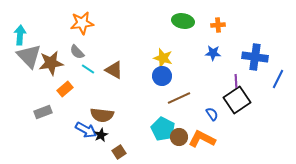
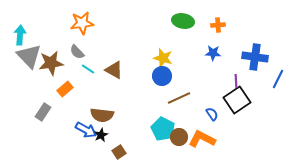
gray rectangle: rotated 36 degrees counterclockwise
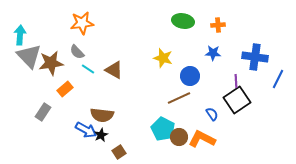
blue circle: moved 28 px right
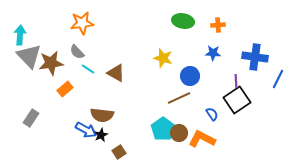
brown triangle: moved 2 px right, 3 px down
gray rectangle: moved 12 px left, 6 px down
cyan pentagon: rotated 10 degrees clockwise
brown circle: moved 4 px up
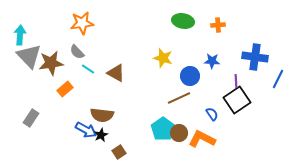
blue star: moved 1 px left, 8 px down
